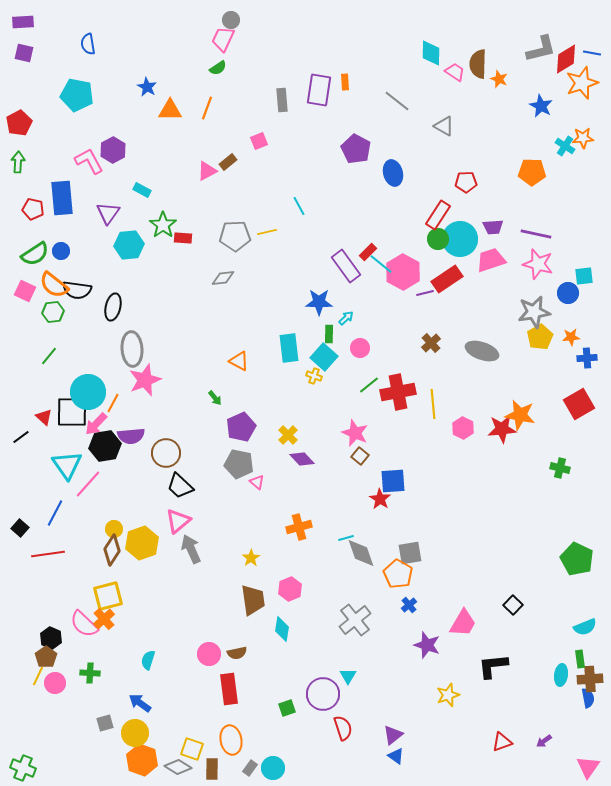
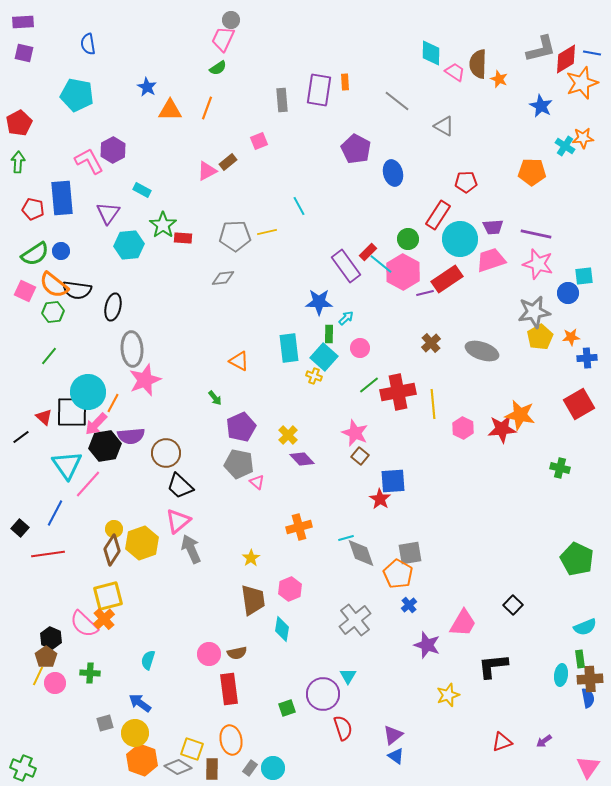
green circle at (438, 239): moved 30 px left
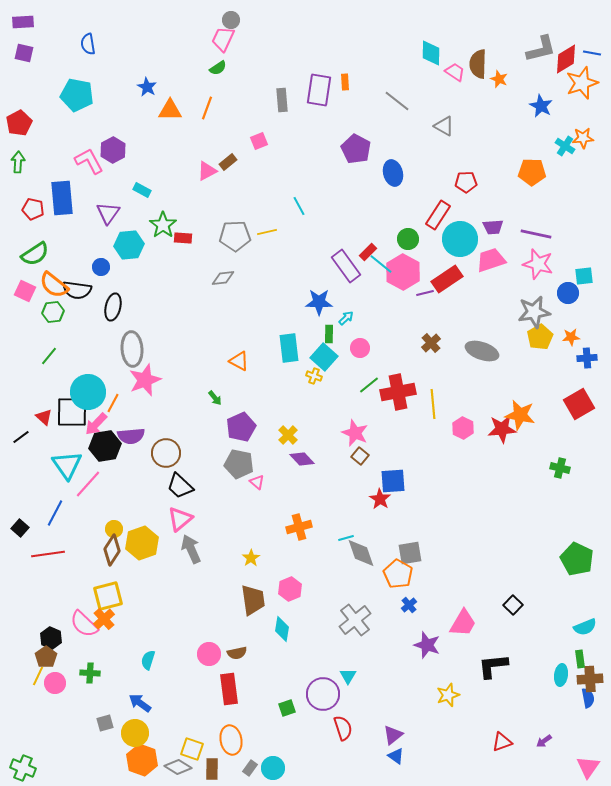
blue circle at (61, 251): moved 40 px right, 16 px down
pink triangle at (178, 521): moved 2 px right, 2 px up
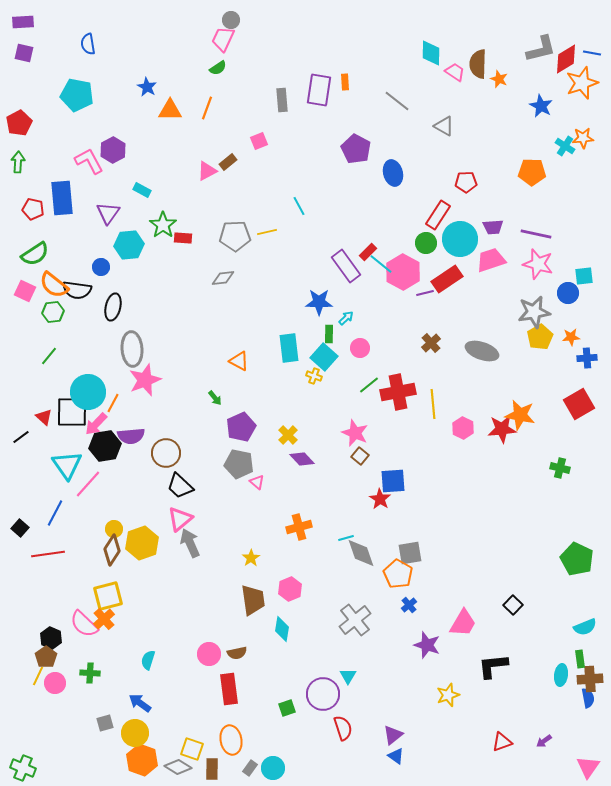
green circle at (408, 239): moved 18 px right, 4 px down
gray arrow at (191, 549): moved 1 px left, 6 px up
